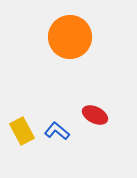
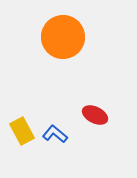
orange circle: moved 7 px left
blue L-shape: moved 2 px left, 3 px down
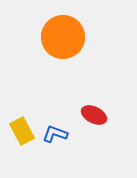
red ellipse: moved 1 px left
blue L-shape: rotated 20 degrees counterclockwise
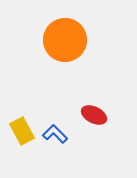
orange circle: moved 2 px right, 3 px down
blue L-shape: rotated 25 degrees clockwise
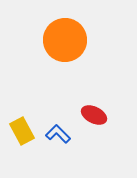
blue L-shape: moved 3 px right
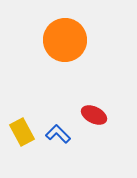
yellow rectangle: moved 1 px down
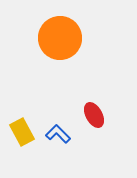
orange circle: moved 5 px left, 2 px up
red ellipse: rotated 35 degrees clockwise
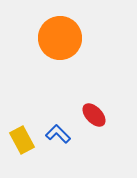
red ellipse: rotated 15 degrees counterclockwise
yellow rectangle: moved 8 px down
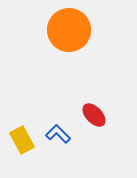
orange circle: moved 9 px right, 8 px up
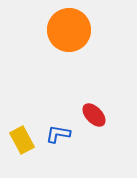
blue L-shape: rotated 35 degrees counterclockwise
